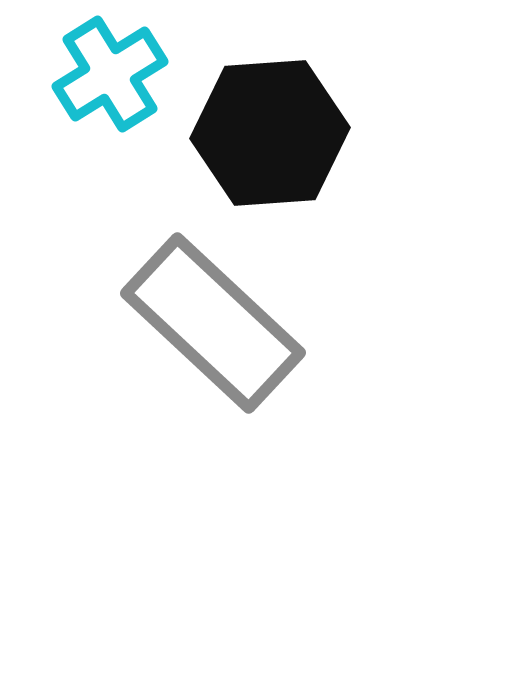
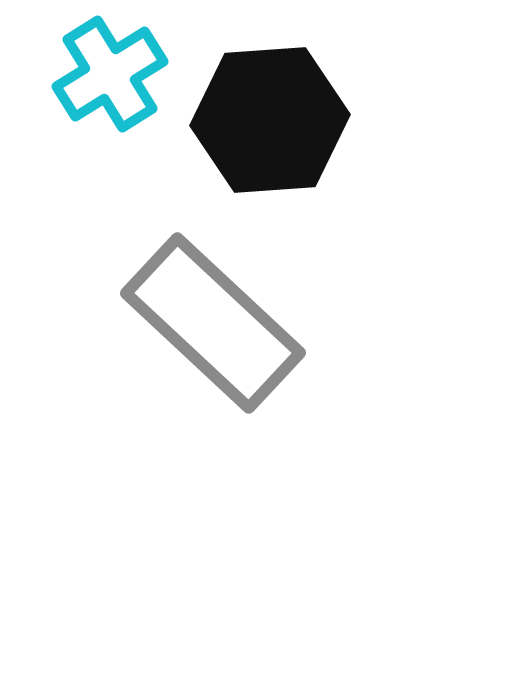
black hexagon: moved 13 px up
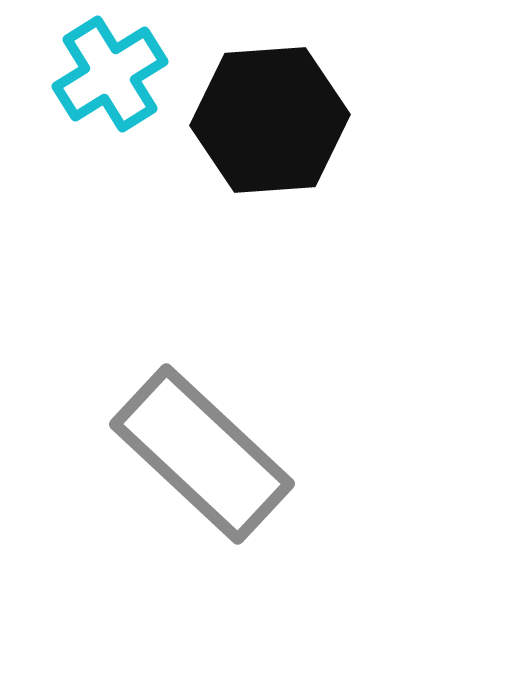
gray rectangle: moved 11 px left, 131 px down
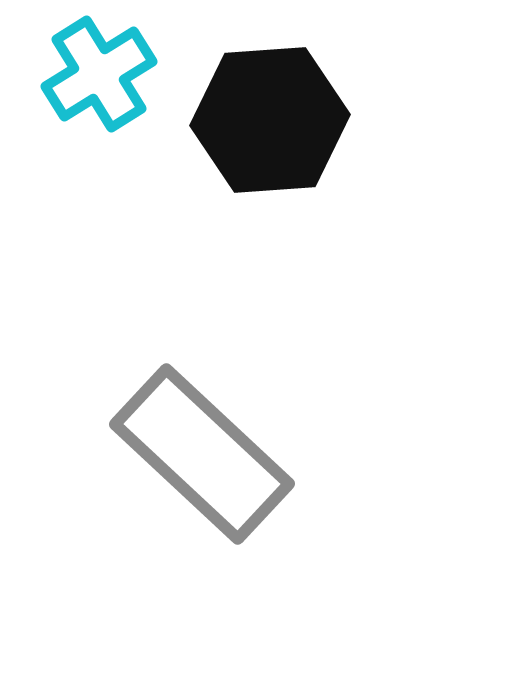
cyan cross: moved 11 px left
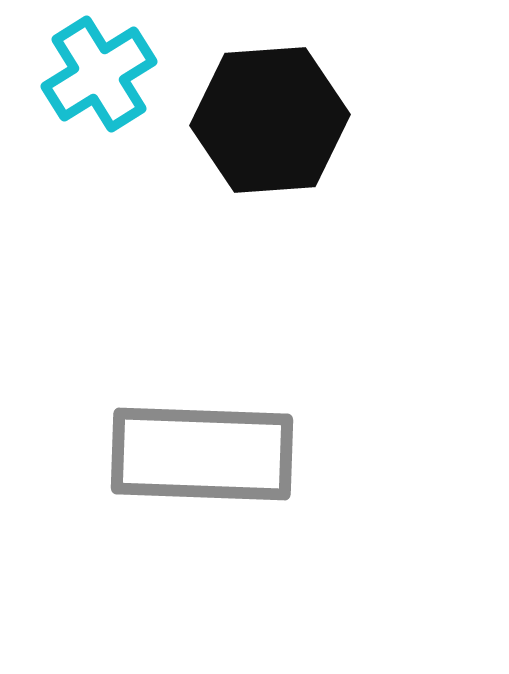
gray rectangle: rotated 41 degrees counterclockwise
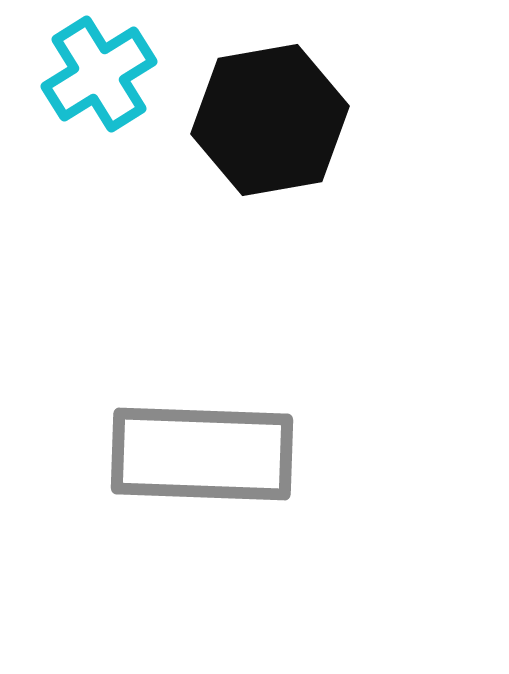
black hexagon: rotated 6 degrees counterclockwise
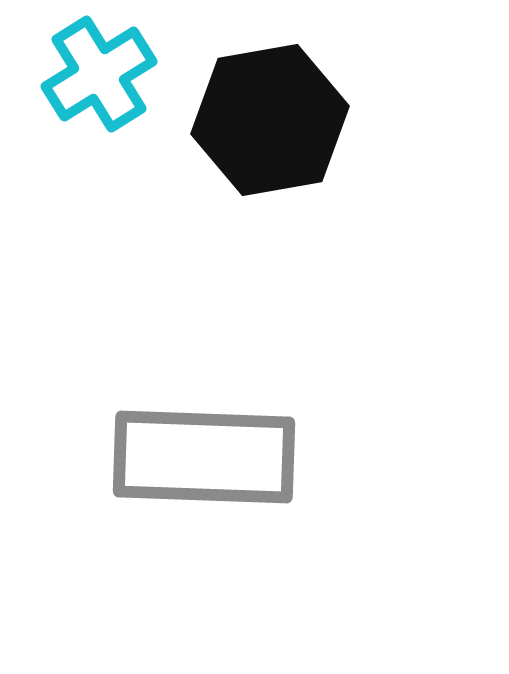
gray rectangle: moved 2 px right, 3 px down
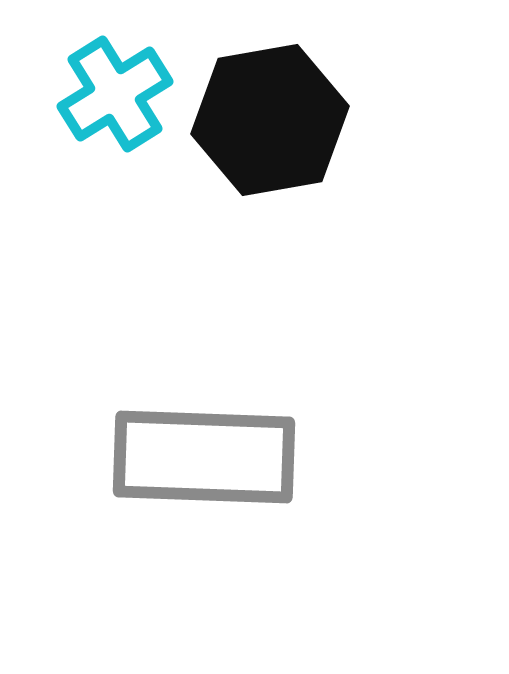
cyan cross: moved 16 px right, 20 px down
